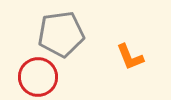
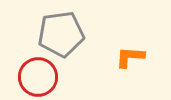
orange L-shape: rotated 116 degrees clockwise
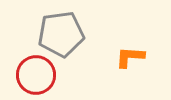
red circle: moved 2 px left, 2 px up
